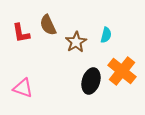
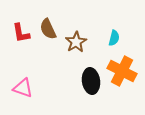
brown semicircle: moved 4 px down
cyan semicircle: moved 8 px right, 3 px down
orange cross: rotated 12 degrees counterclockwise
black ellipse: rotated 25 degrees counterclockwise
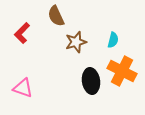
brown semicircle: moved 8 px right, 13 px up
red L-shape: moved 1 px right; rotated 55 degrees clockwise
cyan semicircle: moved 1 px left, 2 px down
brown star: rotated 15 degrees clockwise
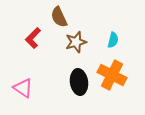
brown semicircle: moved 3 px right, 1 px down
red L-shape: moved 11 px right, 5 px down
orange cross: moved 10 px left, 4 px down
black ellipse: moved 12 px left, 1 px down
pink triangle: rotated 15 degrees clockwise
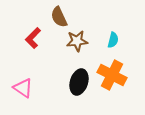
brown star: moved 1 px right, 1 px up; rotated 10 degrees clockwise
black ellipse: rotated 25 degrees clockwise
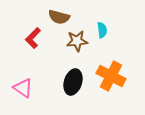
brown semicircle: rotated 50 degrees counterclockwise
cyan semicircle: moved 11 px left, 10 px up; rotated 21 degrees counterclockwise
orange cross: moved 1 px left, 1 px down
black ellipse: moved 6 px left
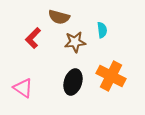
brown star: moved 2 px left, 1 px down
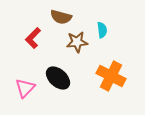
brown semicircle: moved 2 px right
brown star: moved 2 px right
black ellipse: moved 15 px left, 4 px up; rotated 65 degrees counterclockwise
pink triangle: moved 2 px right; rotated 40 degrees clockwise
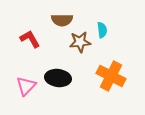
brown semicircle: moved 1 px right, 3 px down; rotated 15 degrees counterclockwise
red L-shape: moved 3 px left, 1 px down; rotated 105 degrees clockwise
brown star: moved 3 px right
black ellipse: rotated 35 degrees counterclockwise
pink triangle: moved 1 px right, 2 px up
